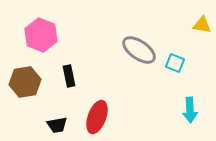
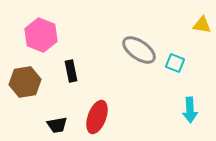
black rectangle: moved 2 px right, 5 px up
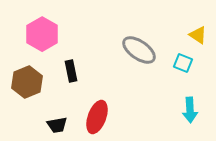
yellow triangle: moved 4 px left, 10 px down; rotated 24 degrees clockwise
pink hexagon: moved 1 px right, 1 px up; rotated 8 degrees clockwise
cyan square: moved 8 px right
brown hexagon: moved 2 px right; rotated 12 degrees counterclockwise
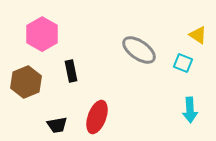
brown hexagon: moved 1 px left
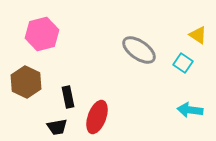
pink hexagon: rotated 16 degrees clockwise
cyan square: rotated 12 degrees clockwise
black rectangle: moved 3 px left, 26 px down
brown hexagon: rotated 12 degrees counterclockwise
cyan arrow: rotated 100 degrees clockwise
black trapezoid: moved 2 px down
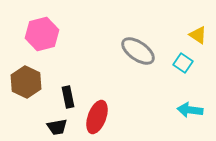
gray ellipse: moved 1 px left, 1 px down
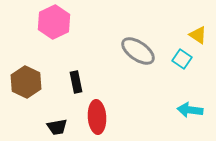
pink hexagon: moved 12 px right, 12 px up; rotated 12 degrees counterclockwise
cyan square: moved 1 px left, 4 px up
black rectangle: moved 8 px right, 15 px up
red ellipse: rotated 24 degrees counterclockwise
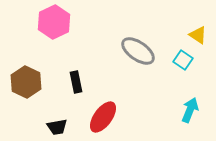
cyan square: moved 1 px right, 1 px down
cyan arrow: rotated 105 degrees clockwise
red ellipse: moved 6 px right; rotated 40 degrees clockwise
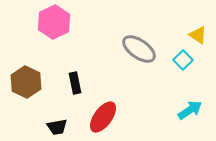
gray ellipse: moved 1 px right, 2 px up
cyan square: rotated 12 degrees clockwise
black rectangle: moved 1 px left, 1 px down
cyan arrow: rotated 35 degrees clockwise
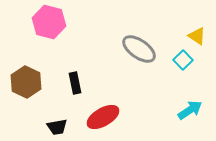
pink hexagon: moved 5 px left; rotated 20 degrees counterclockwise
yellow triangle: moved 1 px left, 1 px down
red ellipse: rotated 24 degrees clockwise
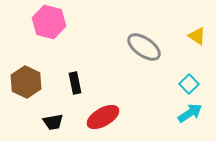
gray ellipse: moved 5 px right, 2 px up
cyan square: moved 6 px right, 24 px down
cyan arrow: moved 3 px down
black trapezoid: moved 4 px left, 5 px up
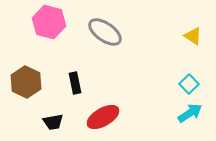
yellow triangle: moved 4 px left
gray ellipse: moved 39 px left, 15 px up
